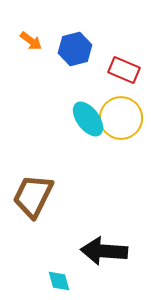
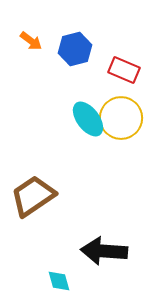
brown trapezoid: rotated 30 degrees clockwise
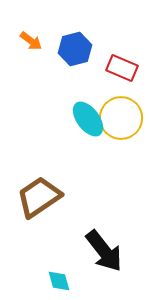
red rectangle: moved 2 px left, 2 px up
brown trapezoid: moved 6 px right, 1 px down
black arrow: rotated 132 degrees counterclockwise
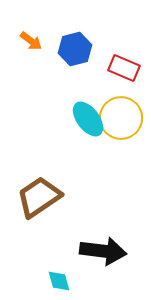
red rectangle: moved 2 px right
black arrow: moved 1 px left; rotated 45 degrees counterclockwise
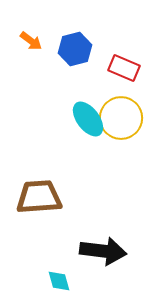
brown trapezoid: rotated 30 degrees clockwise
